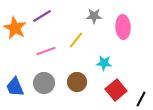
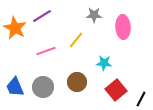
gray star: moved 1 px up
gray circle: moved 1 px left, 4 px down
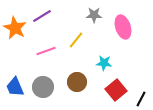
pink ellipse: rotated 15 degrees counterclockwise
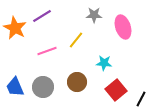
pink line: moved 1 px right
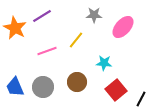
pink ellipse: rotated 60 degrees clockwise
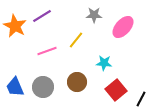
orange star: moved 2 px up
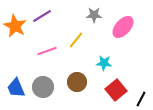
blue trapezoid: moved 1 px right, 1 px down
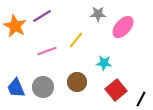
gray star: moved 4 px right, 1 px up
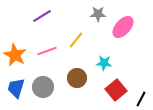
orange star: moved 29 px down
brown circle: moved 4 px up
blue trapezoid: rotated 40 degrees clockwise
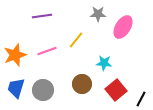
purple line: rotated 24 degrees clockwise
pink ellipse: rotated 10 degrees counterclockwise
orange star: rotated 25 degrees clockwise
brown circle: moved 5 px right, 6 px down
gray circle: moved 3 px down
